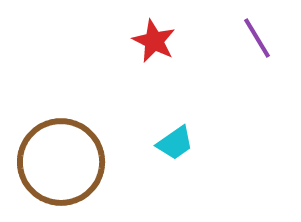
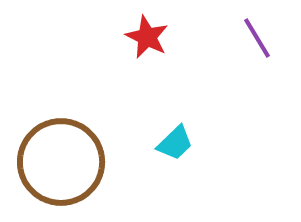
red star: moved 7 px left, 4 px up
cyan trapezoid: rotated 9 degrees counterclockwise
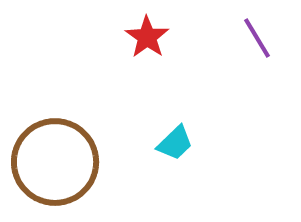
red star: rotated 9 degrees clockwise
brown circle: moved 6 px left
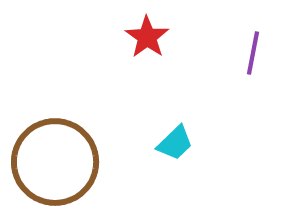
purple line: moved 4 px left, 15 px down; rotated 42 degrees clockwise
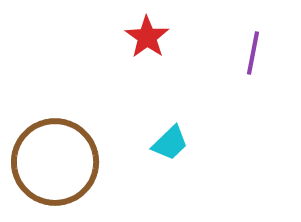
cyan trapezoid: moved 5 px left
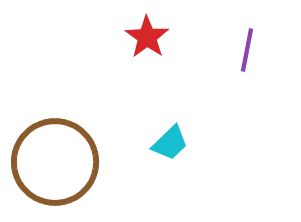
purple line: moved 6 px left, 3 px up
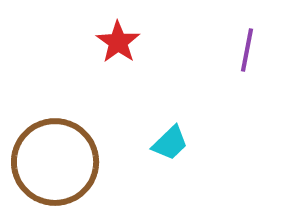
red star: moved 29 px left, 5 px down
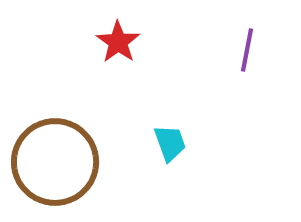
cyan trapezoid: rotated 66 degrees counterclockwise
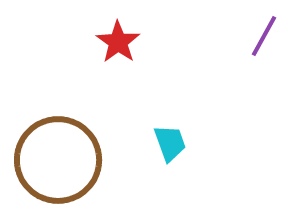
purple line: moved 17 px right, 14 px up; rotated 18 degrees clockwise
brown circle: moved 3 px right, 2 px up
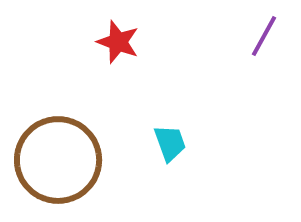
red star: rotated 15 degrees counterclockwise
